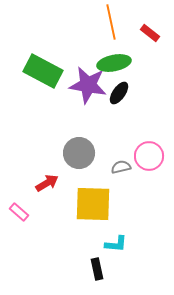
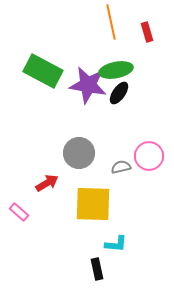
red rectangle: moved 3 px left, 1 px up; rotated 36 degrees clockwise
green ellipse: moved 2 px right, 7 px down
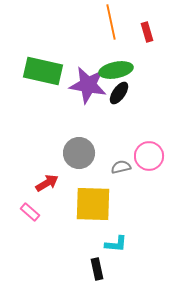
green rectangle: rotated 15 degrees counterclockwise
pink rectangle: moved 11 px right
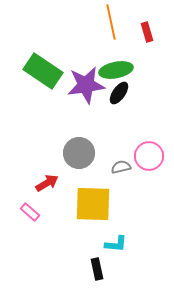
green rectangle: rotated 21 degrees clockwise
purple star: moved 2 px left; rotated 18 degrees counterclockwise
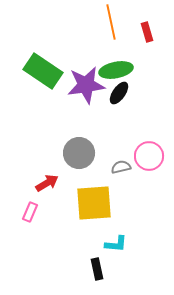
yellow square: moved 1 px right, 1 px up; rotated 6 degrees counterclockwise
pink rectangle: rotated 72 degrees clockwise
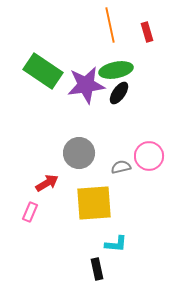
orange line: moved 1 px left, 3 px down
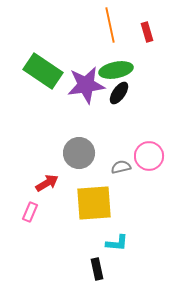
cyan L-shape: moved 1 px right, 1 px up
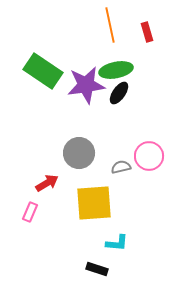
black rectangle: rotated 60 degrees counterclockwise
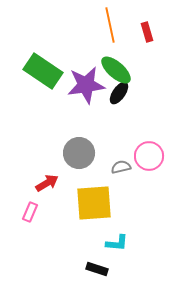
green ellipse: rotated 52 degrees clockwise
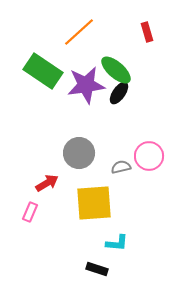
orange line: moved 31 px left, 7 px down; rotated 60 degrees clockwise
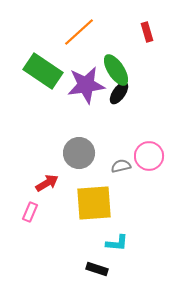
green ellipse: rotated 16 degrees clockwise
gray semicircle: moved 1 px up
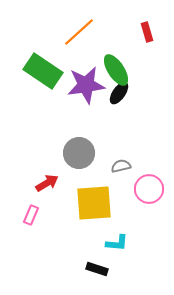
pink circle: moved 33 px down
pink rectangle: moved 1 px right, 3 px down
